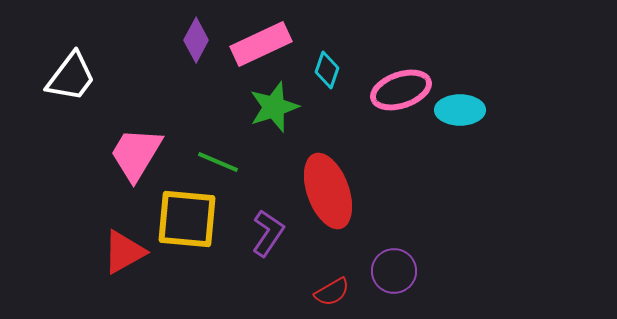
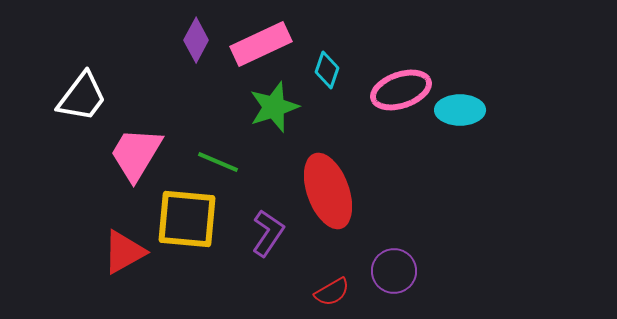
white trapezoid: moved 11 px right, 20 px down
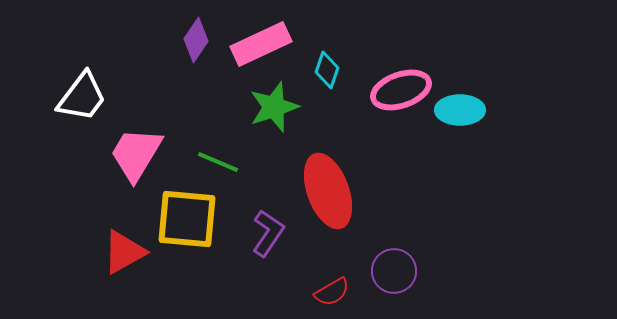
purple diamond: rotated 6 degrees clockwise
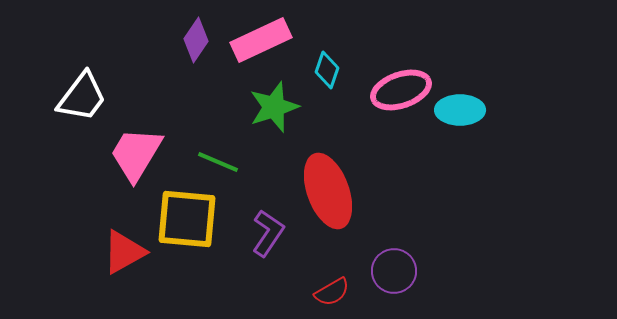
pink rectangle: moved 4 px up
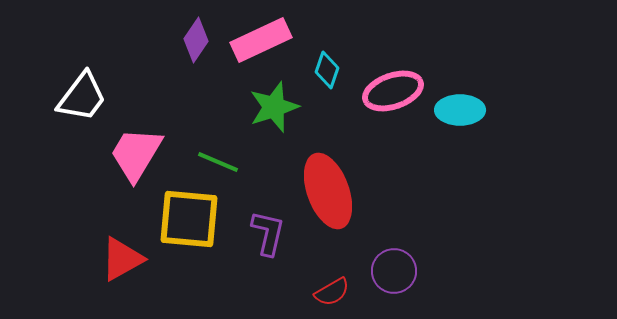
pink ellipse: moved 8 px left, 1 px down
yellow square: moved 2 px right
purple L-shape: rotated 21 degrees counterclockwise
red triangle: moved 2 px left, 7 px down
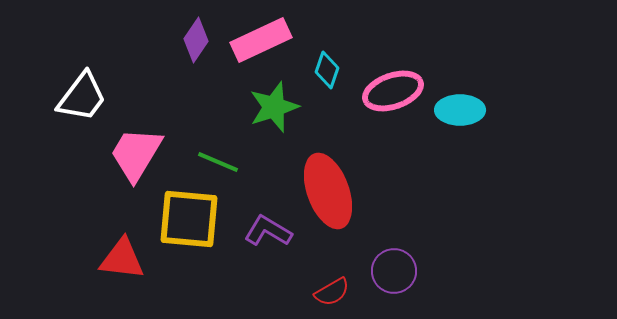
purple L-shape: moved 2 px up; rotated 72 degrees counterclockwise
red triangle: rotated 36 degrees clockwise
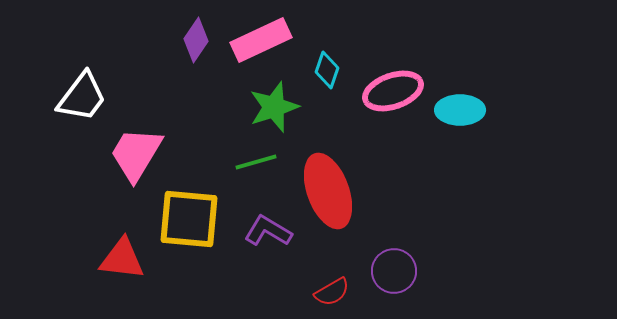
green line: moved 38 px right; rotated 39 degrees counterclockwise
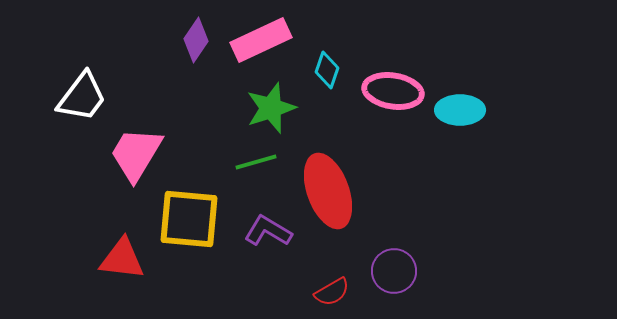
pink ellipse: rotated 28 degrees clockwise
green star: moved 3 px left, 1 px down
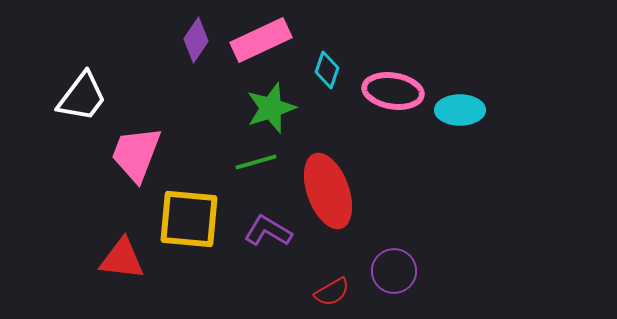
pink trapezoid: rotated 10 degrees counterclockwise
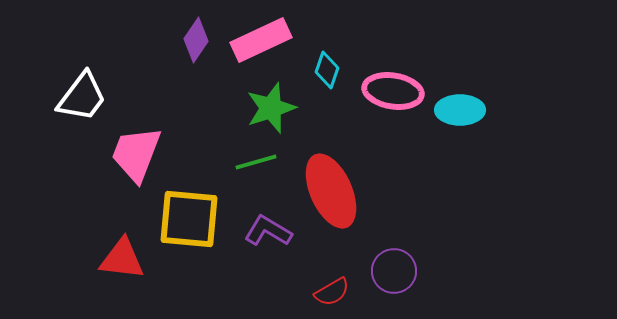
red ellipse: moved 3 px right; rotated 4 degrees counterclockwise
